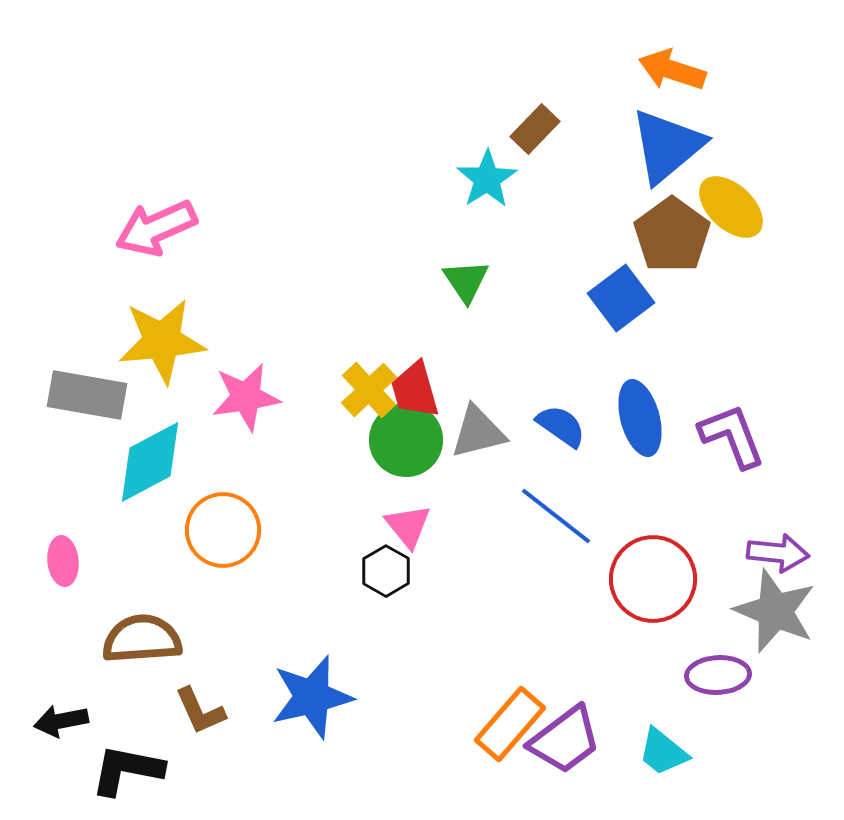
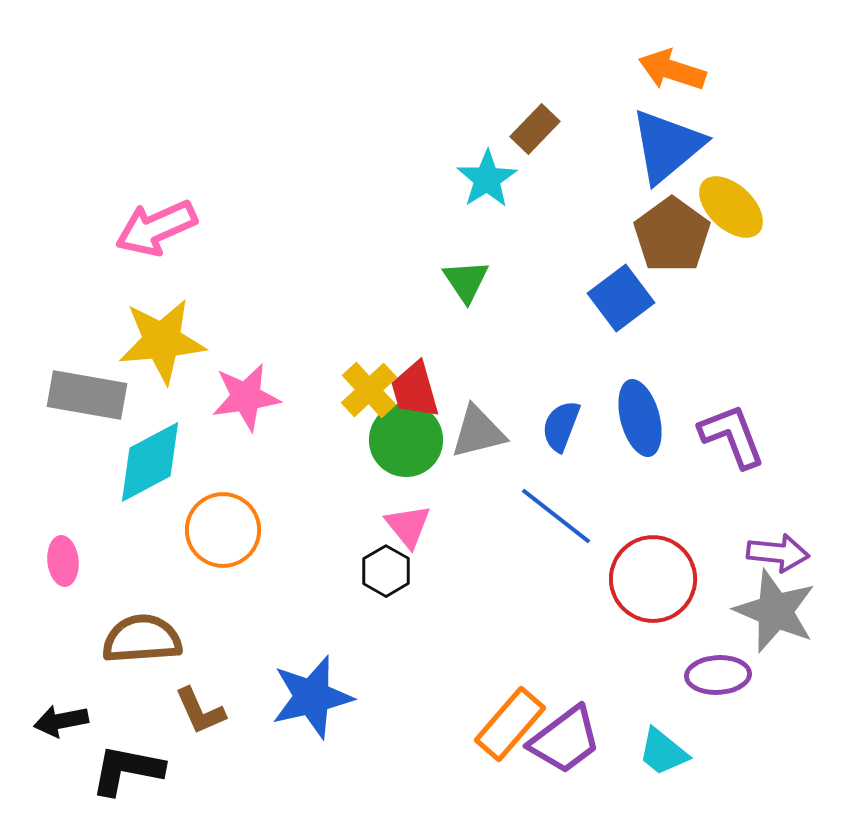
blue semicircle: rotated 104 degrees counterclockwise
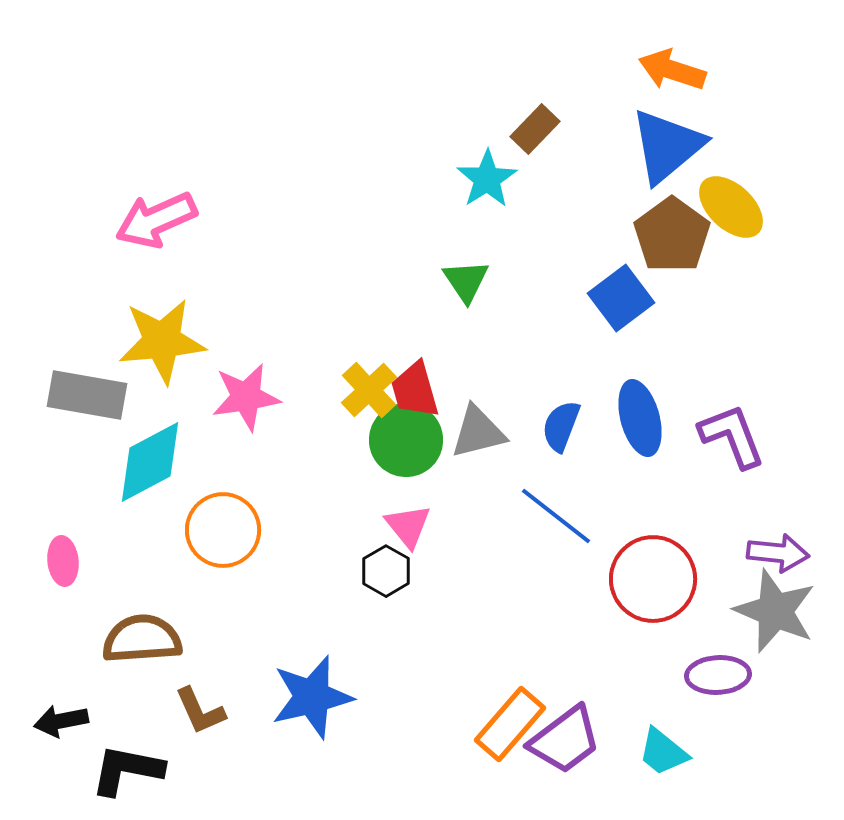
pink arrow: moved 8 px up
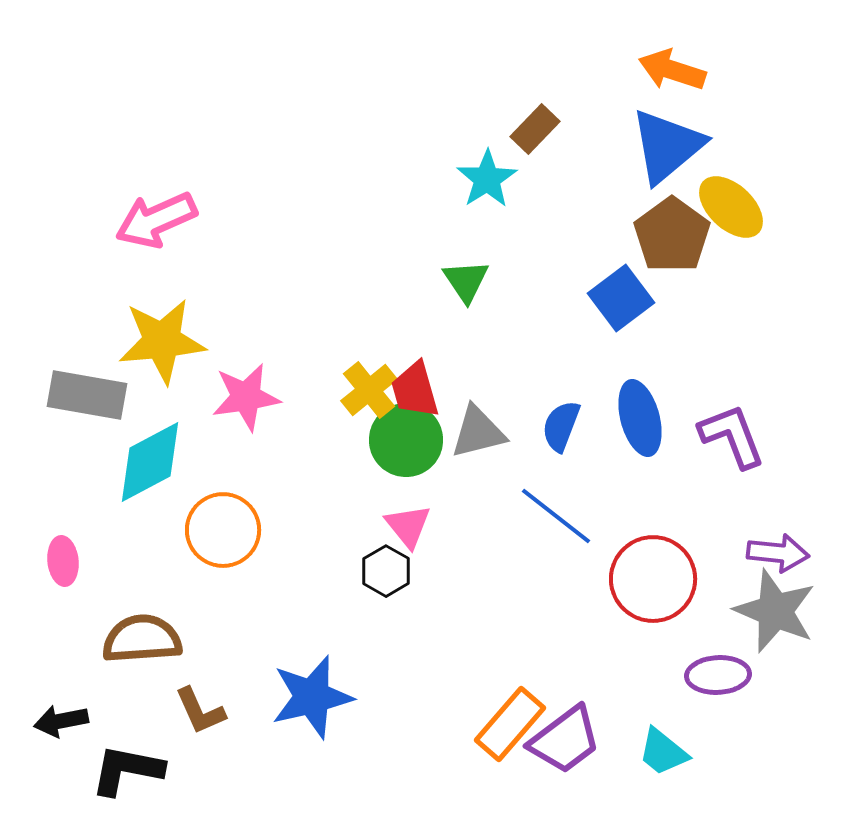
yellow cross: rotated 4 degrees clockwise
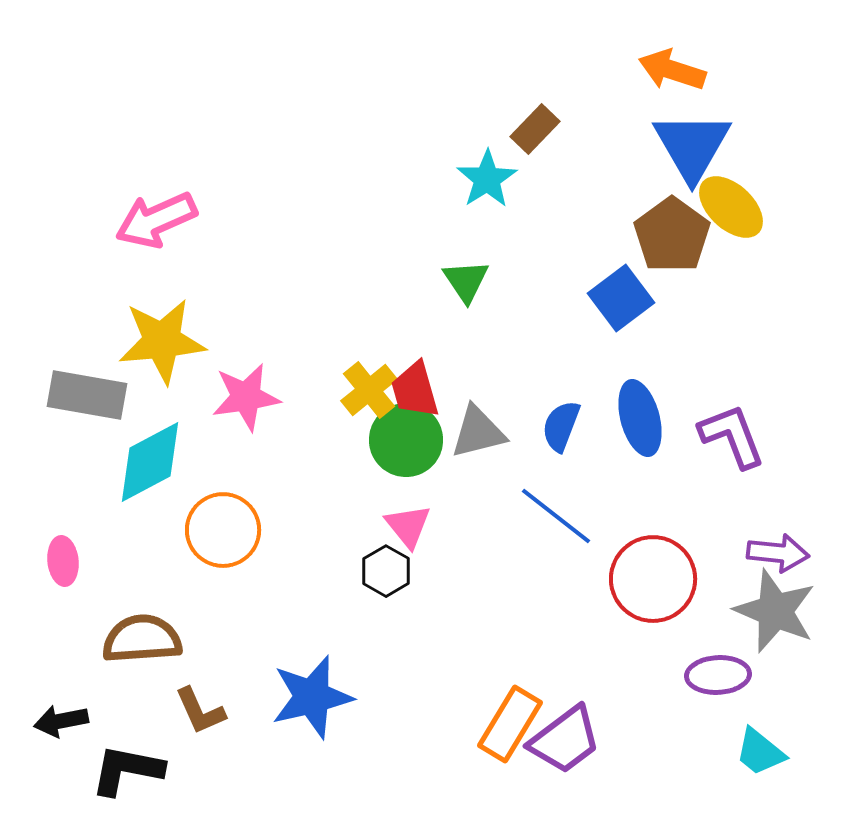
blue triangle: moved 25 px right; rotated 20 degrees counterclockwise
orange rectangle: rotated 10 degrees counterclockwise
cyan trapezoid: moved 97 px right
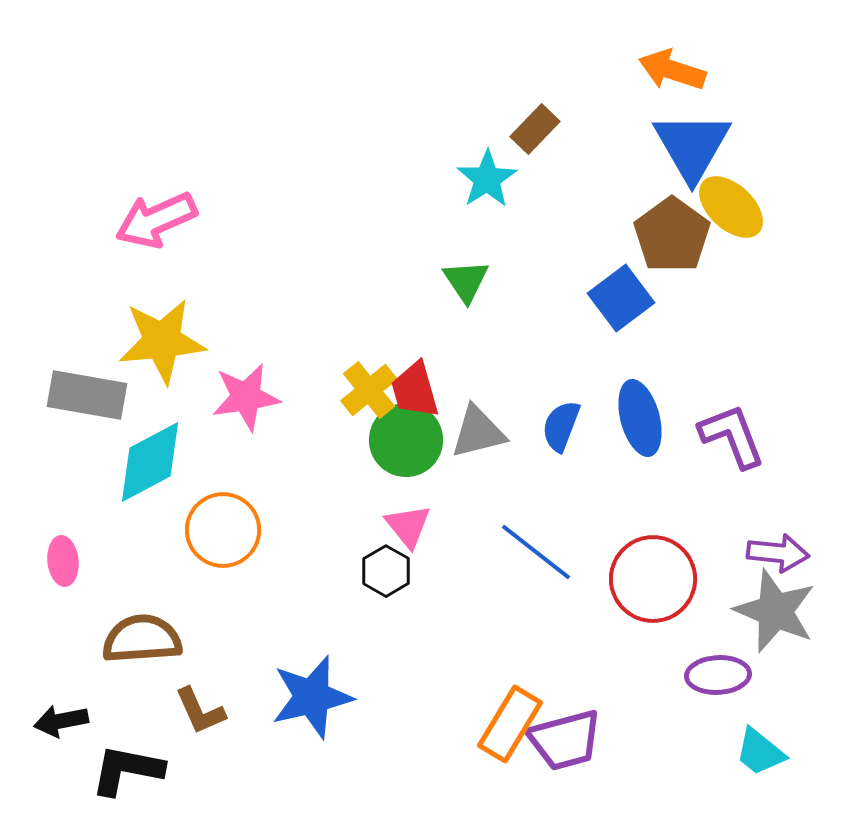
blue line: moved 20 px left, 36 px down
purple trapezoid: rotated 22 degrees clockwise
